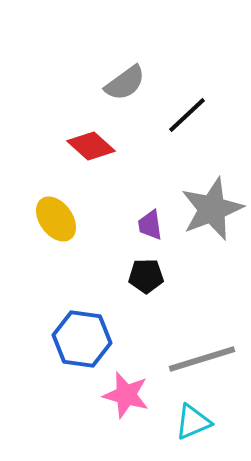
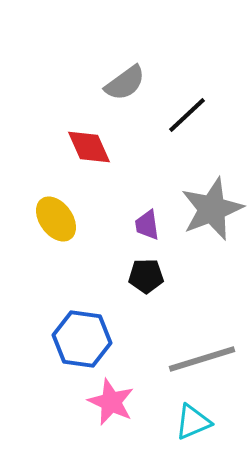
red diamond: moved 2 px left, 1 px down; rotated 24 degrees clockwise
purple trapezoid: moved 3 px left
pink star: moved 15 px left, 7 px down; rotated 9 degrees clockwise
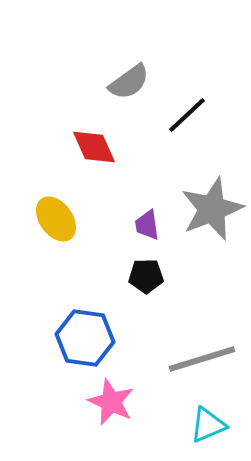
gray semicircle: moved 4 px right, 1 px up
red diamond: moved 5 px right
blue hexagon: moved 3 px right, 1 px up
cyan triangle: moved 15 px right, 3 px down
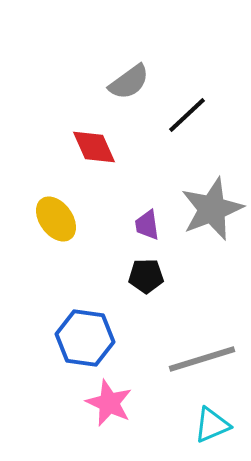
pink star: moved 2 px left, 1 px down
cyan triangle: moved 4 px right
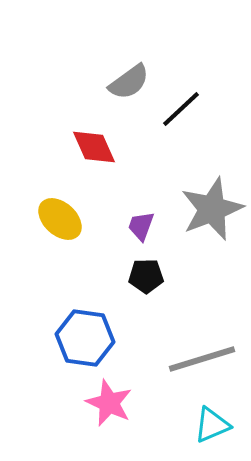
black line: moved 6 px left, 6 px up
yellow ellipse: moved 4 px right; rotated 12 degrees counterclockwise
purple trapezoid: moved 6 px left, 1 px down; rotated 28 degrees clockwise
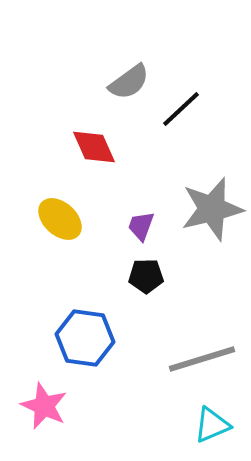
gray star: rotated 8 degrees clockwise
pink star: moved 65 px left, 3 px down
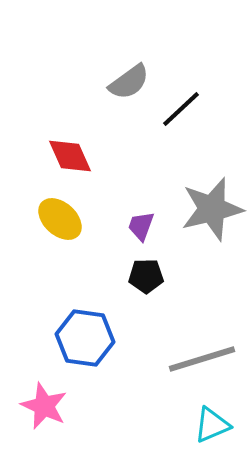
red diamond: moved 24 px left, 9 px down
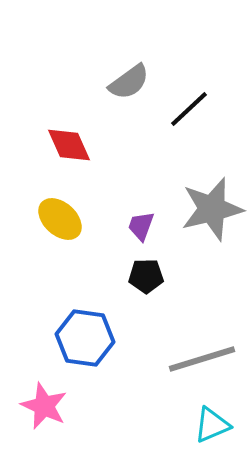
black line: moved 8 px right
red diamond: moved 1 px left, 11 px up
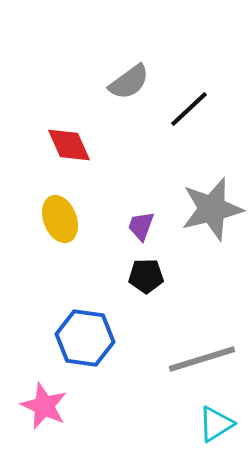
yellow ellipse: rotated 27 degrees clockwise
cyan triangle: moved 4 px right, 1 px up; rotated 9 degrees counterclockwise
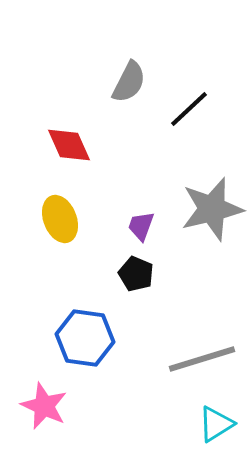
gray semicircle: rotated 27 degrees counterclockwise
black pentagon: moved 10 px left, 2 px up; rotated 24 degrees clockwise
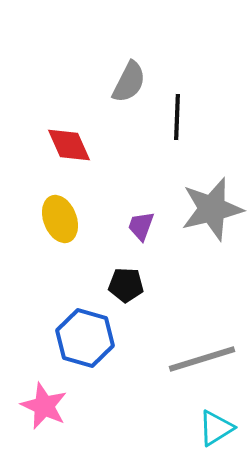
black line: moved 12 px left, 8 px down; rotated 45 degrees counterclockwise
black pentagon: moved 10 px left, 11 px down; rotated 20 degrees counterclockwise
blue hexagon: rotated 8 degrees clockwise
cyan triangle: moved 4 px down
